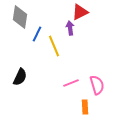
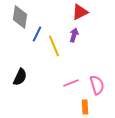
purple arrow: moved 4 px right, 7 px down; rotated 24 degrees clockwise
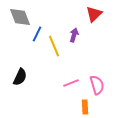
red triangle: moved 14 px right, 2 px down; rotated 18 degrees counterclockwise
gray diamond: rotated 30 degrees counterclockwise
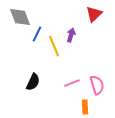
purple arrow: moved 3 px left
black semicircle: moved 13 px right, 5 px down
pink line: moved 1 px right
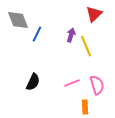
gray diamond: moved 2 px left, 3 px down
yellow line: moved 32 px right
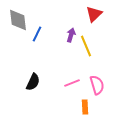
gray diamond: rotated 15 degrees clockwise
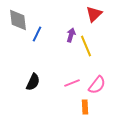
pink semicircle: rotated 54 degrees clockwise
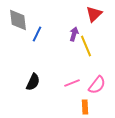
purple arrow: moved 3 px right, 1 px up
